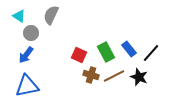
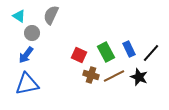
gray circle: moved 1 px right
blue rectangle: rotated 14 degrees clockwise
blue triangle: moved 2 px up
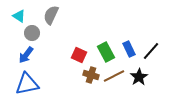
black line: moved 2 px up
black star: rotated 18 degrees clockwise
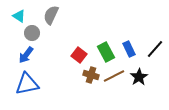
black line: moved 4 px right, 2 px up
red square: rotated 14 degrees clockwise
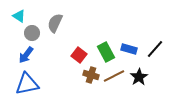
gray semicircle: moved 4 px right, 8 px down
blue rectangle: rotated 49 degrees counterclockwise
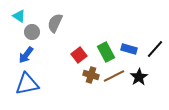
gray circle: moved 1 px up
red square: rotated 14 degrees clockwise
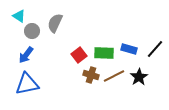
gray circle: moved 1 px up
green rectangle: moved 2 px left, 1 px down; rotated 60 degrees counterclockwise
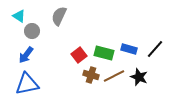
gray semicircle: moved 4 px right, 7 px up
green rectangle: rotated 12 degrees clockwise
black star: rotated 18 degrees counterclockwise
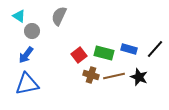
brown line: rotated 15 degrees clockwise
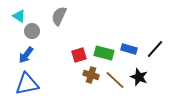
red square: rotated 21 degrees clockwise
brown line: moved 1 px right, 4 px down; rotated 55 degrees clockwise
